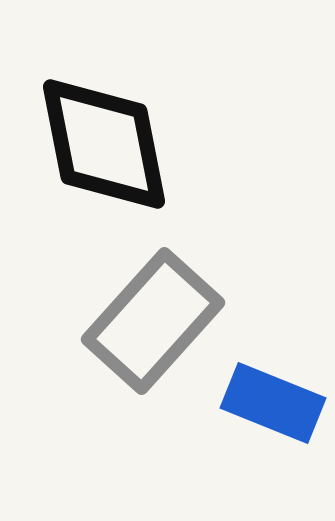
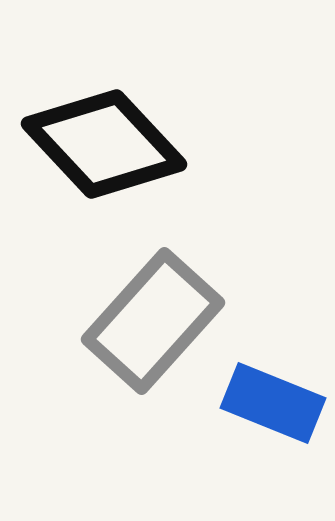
black diamond: rotated 32 degrees counterclockwise
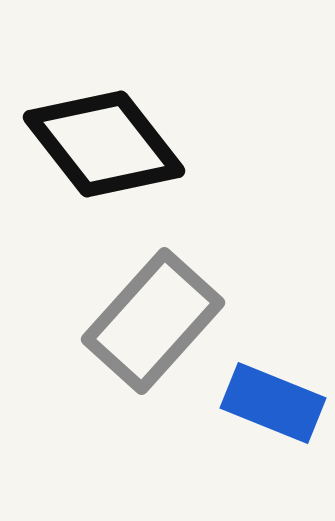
black diamond: rotated 5 degrees clockwise
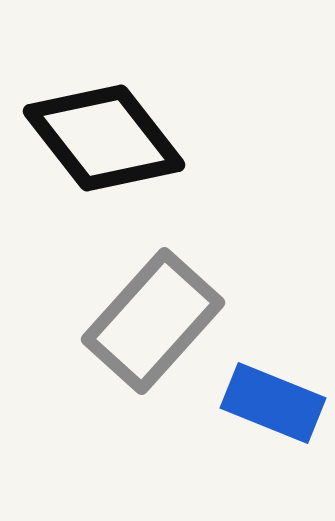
black diamond: moved 6 px up
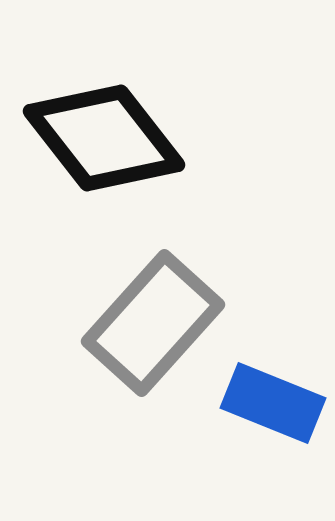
gray rectangle: moved 2 px down
